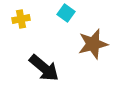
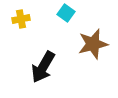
black arrow: moved 1 px left, 1 px up; rotated 80 degrees clockwise
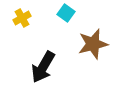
yellow cross: moved 1 px right, 1 px up; rotated 18 degrees counterclockwise
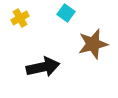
yellow cross: moved 2 px left
black arrow: rotated 132 degrees counterclockwise
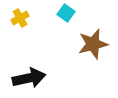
black arrow: moved 14 px left, 11 px down
